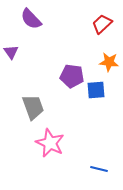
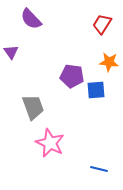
red trapezoid: rotated 15 degrees counterclockwise
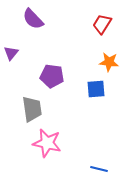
purple semicircle: moved 2 px right
purple triangle: moved 1 px down; rotated 14 degrees clockwise
purple pentagon: moved 20 px left
blue square: moved 1 px up
gray trapezoid: moved 1 px left, 2 px down; rotated 12 degrees clockwise
pink star: moved 3 px left; rotated 12 degrees counterclockwise
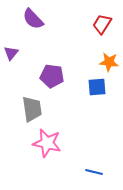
blue square: moved 1 px right, 2 px up
blue line: moved 5 px left, 3 px down
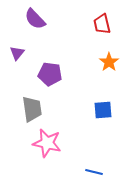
purple semicircle: moved 2 px right
red trapezoid: rotated 45 degrees counterclockwise
purple triangle: moved 6 px right
orange star: rotated 30 degrees clockwise
purple pentagon: moved 2 px left, 2 px up
blue square: moved 6 px right, 23 px down
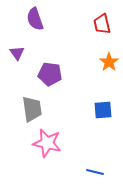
purple semicircle: rotated 25 degrees clockwise
purple triangle: rotated 14 degrees counterclockwise
blue line: moved 1 px right
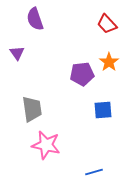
red trapezoid: moved 5 px right; rotated 30 degrees counterclockwise
purple pentagon: moved 32 px right; rotated 15 degrees counterclockwise
pink star: moved 1 px left, 2 px down
blue line: moved 1 px left; rotated 30 degrees counterclockwise
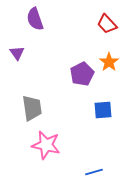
purple pentagon: rotated 20 degrees counterclockwise
gray trapezoid: moved 1 px up
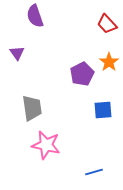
purple semicircle: moved 3 px up
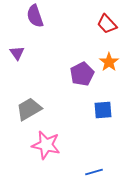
gray trapezoid: moved 3 px left, 1 px down; rotated 112 degrees counterclockwise
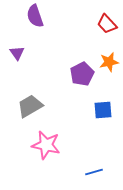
orange star: rotated 24 degrees clockwise
gray trapezoid: moved 1 px right, 3 px up
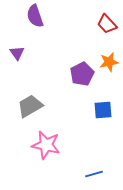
blue line: moved 2 px down
